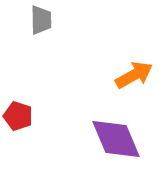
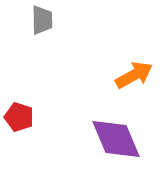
gray trapezoid: moved 1 px right
red pentagon: moved 1 px right, 1 px down
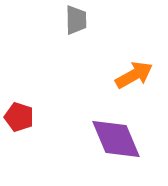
gray trapezoid: moved 34 px right
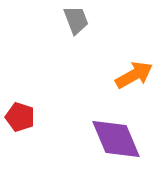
gray trapezoid: rotated 20 degrees counterclockwise
red pentagon: moved 1 px right
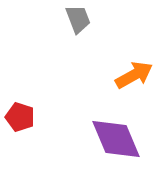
gray trapezoid: moved 2 px right, 1 px up
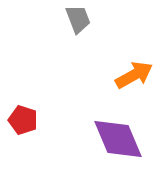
red pentagon: moved 3 px right, 3 px down
purple diamond: moved 2 px right
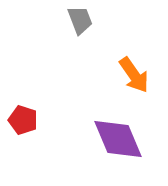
gray trapezoid: moved 2 px right, 1 px down
orange arrow: rotated 84 degrees clockwise
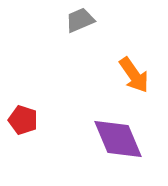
gray trapezoid: rotated 92 degrees counterclockwise
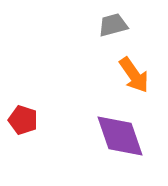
gray trapezoid: moved 33 px right, 5 px down; rotated 8 degrees clockwise
purple diamond: moved 2 px right, 3 px up; rotated 4 degrees clockwise
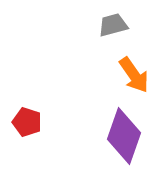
red pentagon: moved 4 px right, 2 px down
purple diamond: moved 4 px right; rotated 38 degrees clockwise
